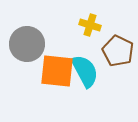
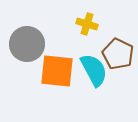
yellow cross: moved 3 px left, 1 px up
brown pentagon: moved 3 px down
cyan semicircle: moved 9 px right, 1 px up
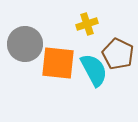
yellow cross: rotated 35 degrees counterclockwise
gray circle: moved 2 px left
orange square: moved 1 px right, 8 px up
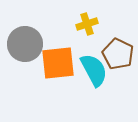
orange square: rotated 12 degrees counterclockwise
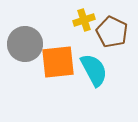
yellow cross: moved 3 px left, 4 px up
brown pentagon: moved 6 px left, 22 px up
orange square: moved 1 px up
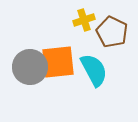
gray circle: moved 5 px right, 23 px down
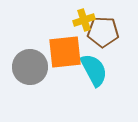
brown pentagon: moved 9 px left; rotated 24 degrees counterclockwise
orange square: moved 7 px right, 10 px up
